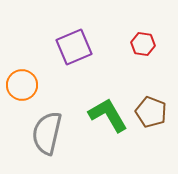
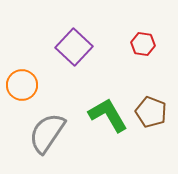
purple square: rotated 24 degrees counterclockwise
gray semicircle: rotated 21 degrees clockwise
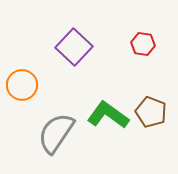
green L-shape: rotated 24 degrees counterclockwise
gray semicircle: moved 9 px right
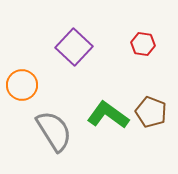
gray semicircle: moved 2 px left, 2 px up; rotated 114 degrees clockwise
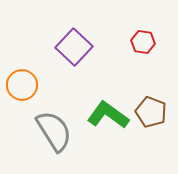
red hexagon: moved 2 px up
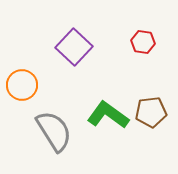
brown pentagon: rotated 28 degrees counterclockwise
